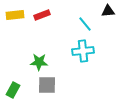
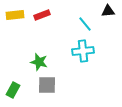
green star: rotated 12 degrees clockwise
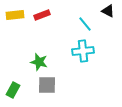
black triangle: rotated 32 degrees clockwise
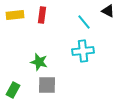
red rectangle: rotated 63 degrees counterclockwise
cyan line: moved 1 px left, 2 px up
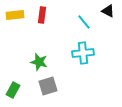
cyan cross: moved 2 px down
gray square: moved 1 px right, 1 px down; rotated 18 degrees counterclockwise
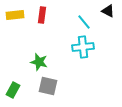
cyan cross: moved 6 px up
gray square: rotated 30 degrees clockwise
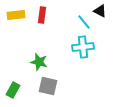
black triangle: moved 8 px left
yellow rectangle: moved 1 px right
